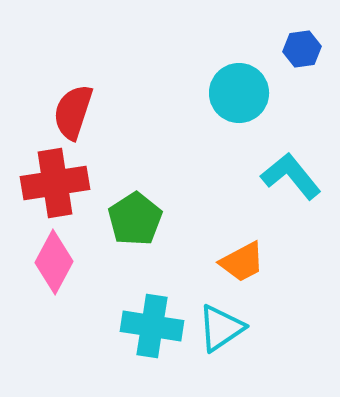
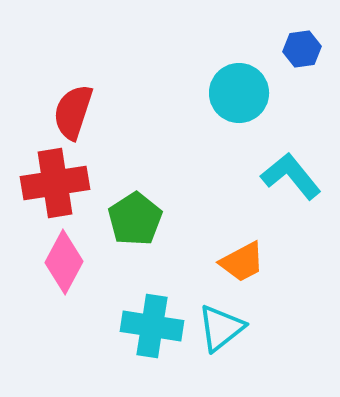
pink diamond: moved 10 px right
cyan triangle: rotated 4 degrees counterclockwise
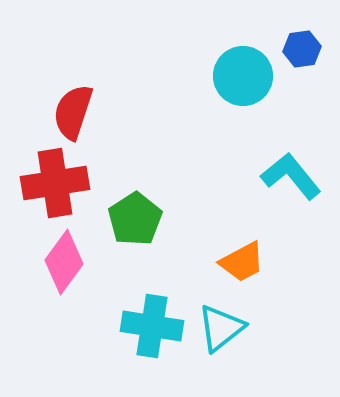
cyan circle: moved 4 px right, 17 px up
pink diamond: rotated 8 degrees clockwise
